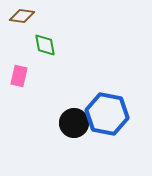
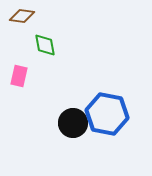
black circle: moved 1 px left
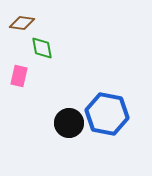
brown diamond: moved 7 px down
green diamond: moved 3 px left, 3 px down
black circle: moved 4 px left
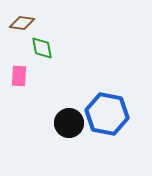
pink rectangle: rotated 10 degrees counterclockwise
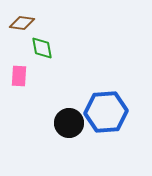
blue hexagon: moved 1 px left, 2 px up; rotated 15 degrees counterclockwise
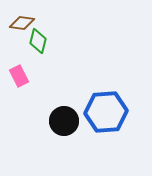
green diamond: moved 4 px left, 7 px up; rotated 25 degrees clockwise
pink rectangle: rotated 30 degrees counterclockwise
black circle: moved 5 px left, 2 px up
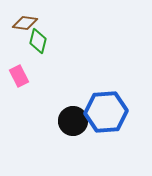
brown diamond: moved 3 px right
black circle: moved 9 px right
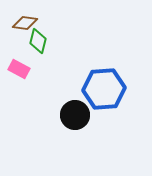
pink rectangle: moved 7 px up; rotated 35 degrees counterclockwise
blue hexagon: moved 2 px left, 23 px up
black circle: moved 2 px right, 6 px up
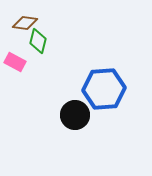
pink rectangle: moved 4 px left, 7 px up
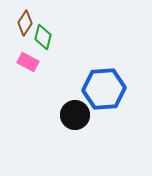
brown diamond: rotated 65 degrees counterclockwise
green diamond: moved 5 px right, 4 px up
pink rectangle: moved 13 px right
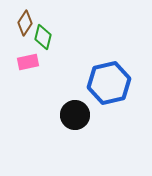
pink rectangle: rotated 40 degrees counterclockwise
blue hexagon: moved 5 px right, 6 px up; rotated 9 degrees counterclockwise
